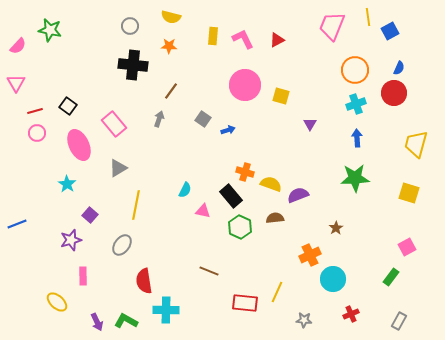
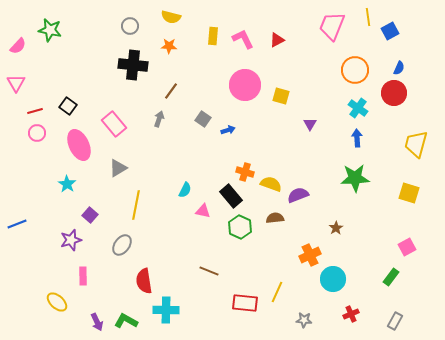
cyan cross at (356, 104): moved 2 px right, 4 px down; rotated 36 degrees counterclockwise
gray rectangle at (399, 321): moved 4 px left
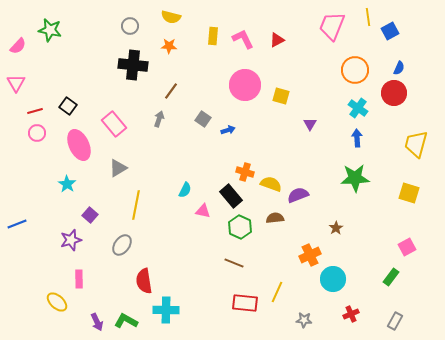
brown line at (209, 271): moved 25 px right, 8 px up
pink rectangle at (83, 276): moved 4 px left, 3 px down
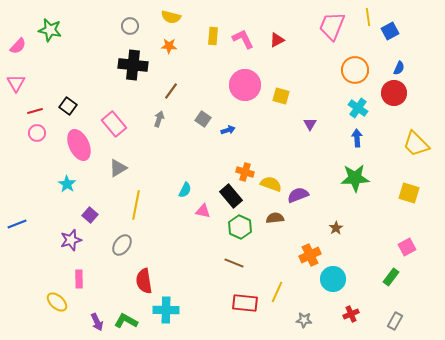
yellow trapezoid at (416, 144): rotated 60 degrees counterclockwise
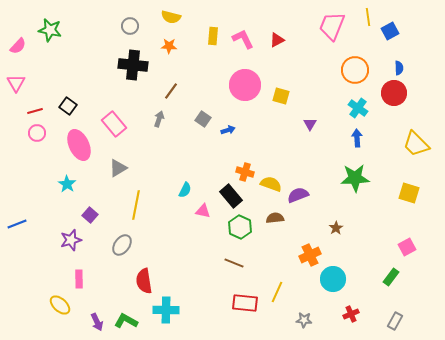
blue semicircle at (399, 68): rotated 24 degrees counterclockwise
yellow ellipse at (57, 302): moved 3 px right, 3 px down
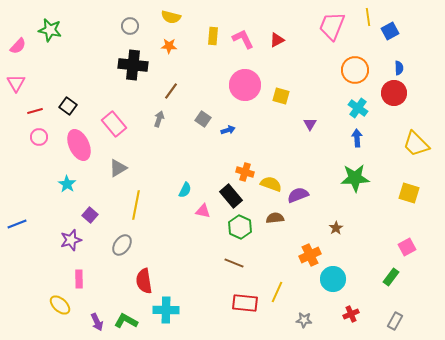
pink circle at (37, 133): moved 2 px right, 4 px down
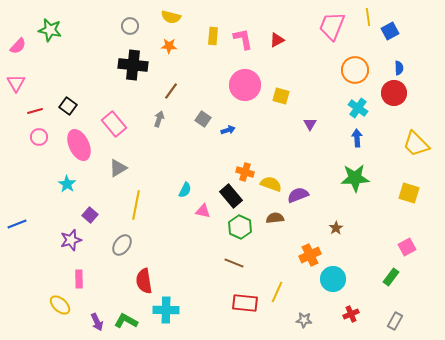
pink L-shape at (243, 39): rotated 15 degrees clockwise
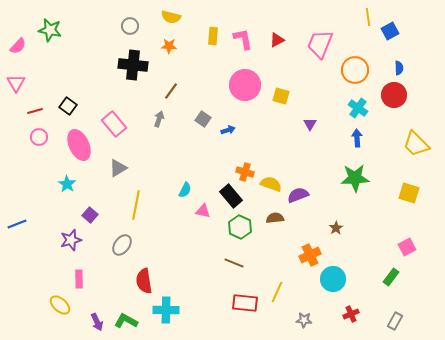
pink trapezoid at (332, 26): moved 12 px left, 18 px down
red circle at (394, 93): moved 2 px down
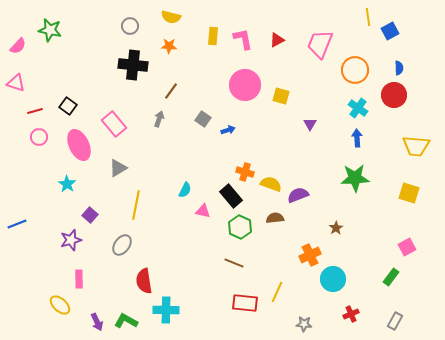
pink triangle at (16, 83): rotated 42 degrees counterclockwise
yellow trapezoid at (416, 144): moved 2 px down; rotated 40 degrees counterclockwise
gray star at (304, 320): moved 4 px down
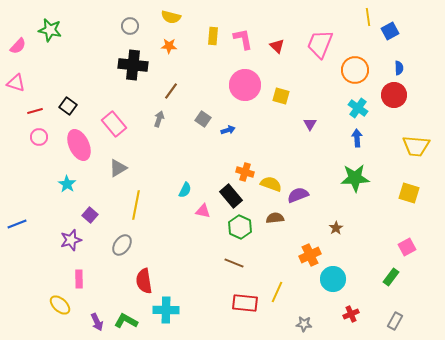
red triangle at (277, 40): moved 6 px down; rotated 49 degrees counterclockwise
